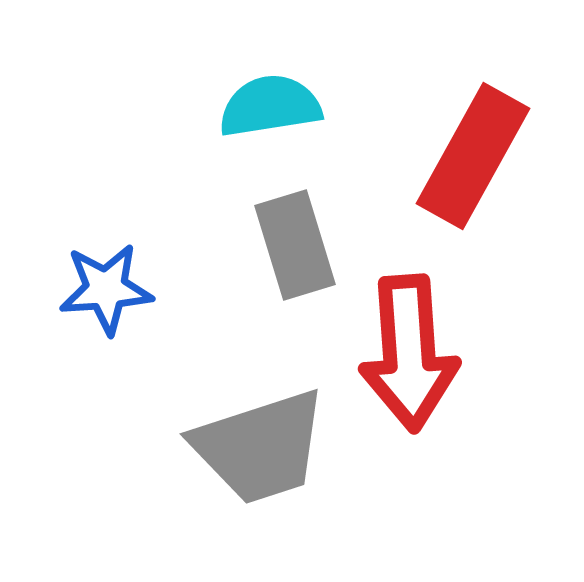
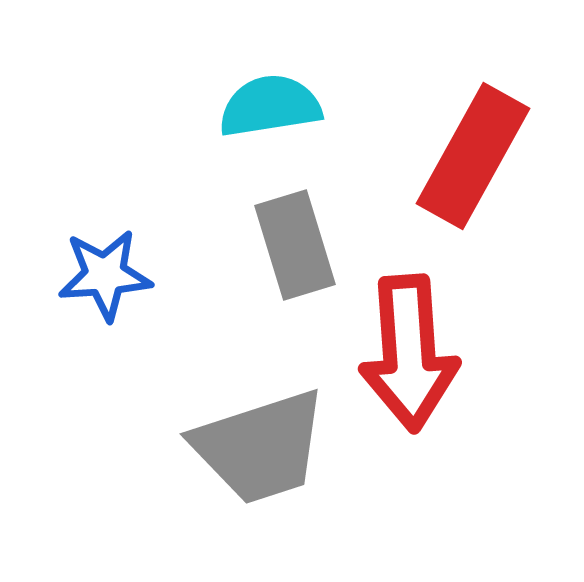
blue star: moved 1 px left, 14 px up
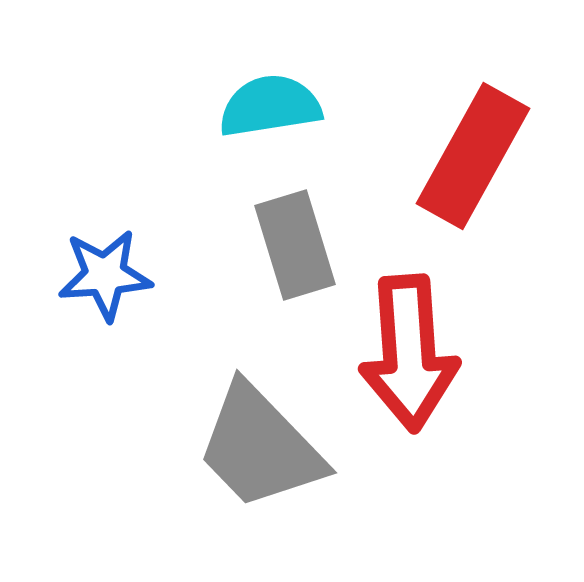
gray trapezoid: rotated 64 degrees clockwise
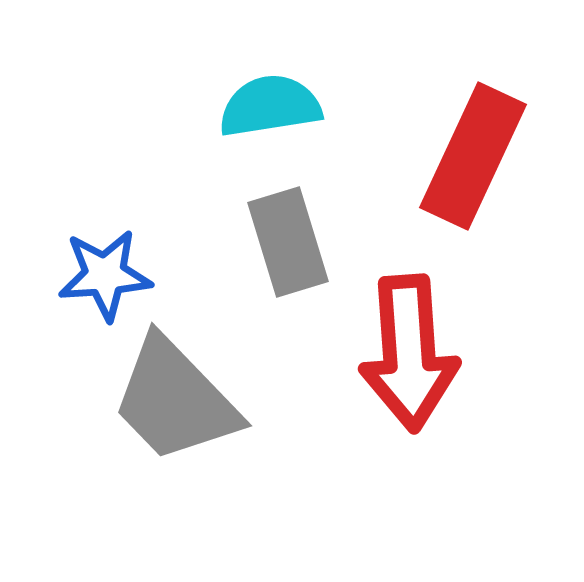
red rectangle: rotated 4 degrees counterclockwise
gray rectangle: moved 7 px left, 3 px up
gray trapezoid: moved 85 px left, 47 px up
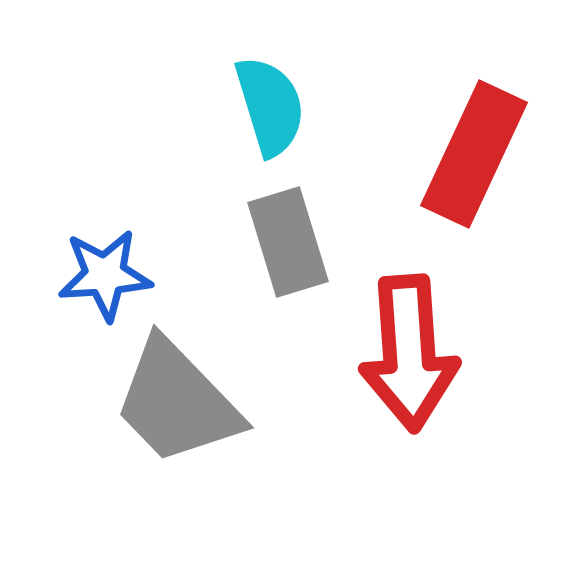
cyan semicircle: rotated 82 degrees clockwise
red rectangle: moved 1 px right, 2 px up
gray trapezoid: moved 2 px right, 2 px down
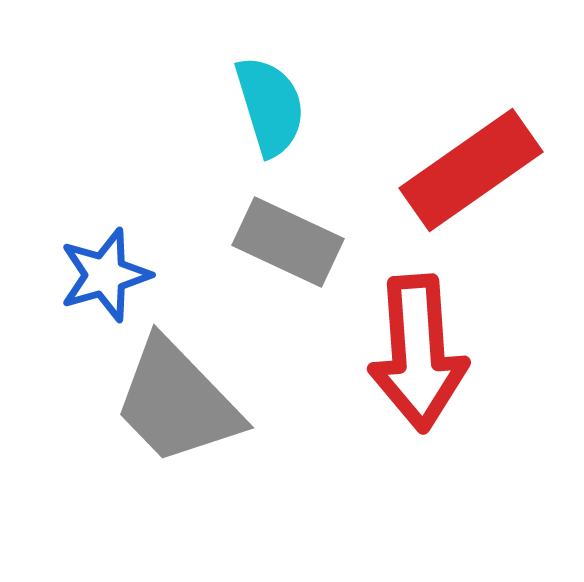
red rectangle: moved 3 px left, 16 px down; rotated 30 degrees clockwise
gray rectangle: rotated 48 degrees counterclockwise
blue star: rotated 12 degrees counterclockwise
red arrow: moved 9 px right
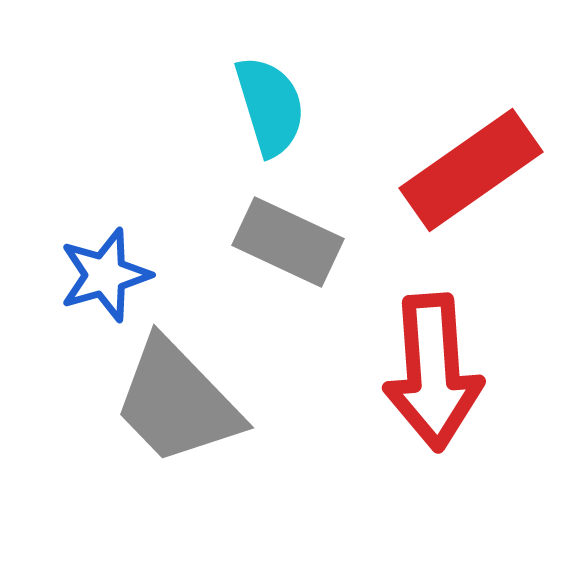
red arrow: moved 15 px right, 19 px down
